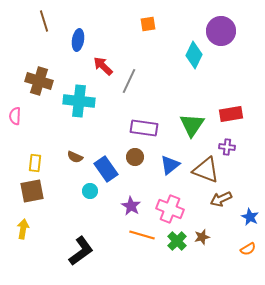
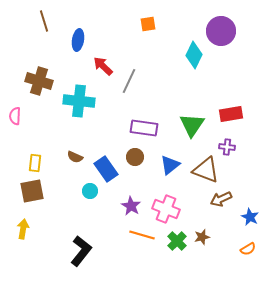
pink cross: moved 4 px left
black L-shape: rotated 16 degrees counterclockwise
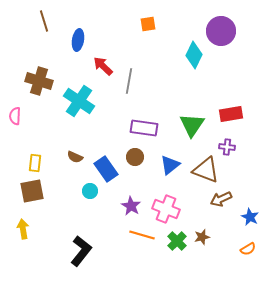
gray line: rotated 15 degrees counterclockwise
cyan cross: rotated 28 degrees clockwise
yellow arrow: rotated 18 degrees counterclockwise
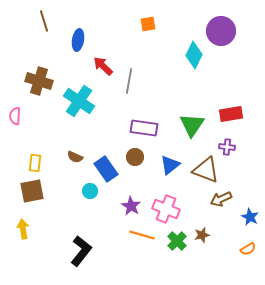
brown star: moved 2 px up
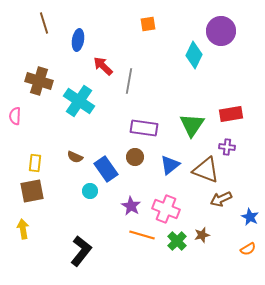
brown line: moved 2 px down
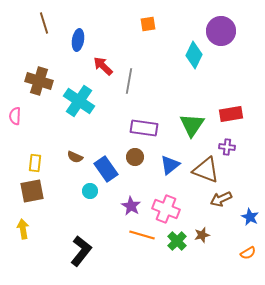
orange semicircle: moved 4 px down
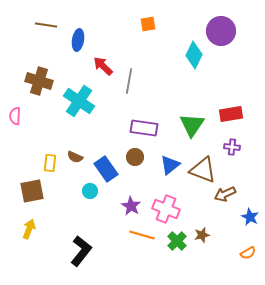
brown line: moved 2 px right, 2 px down; rotated 65 degrees counterclockwise
purple cross: moved 5 px right
yellow rectangle: moved 15 px right
brown triangle: moved 3 px left
brown arrow: moved 4 px right, 5 px up
yellow arrow: moved 6 px right; rotated 30 degrees clockwise
